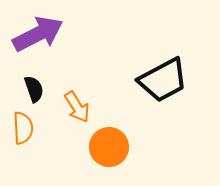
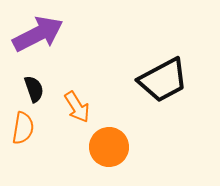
orange semicircle: rotated 12 degrees clockwise
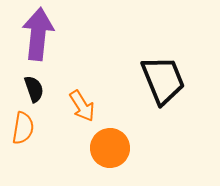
purple arrow: rotated 57 degrees counterclockwise
black trapezoid: rotated 84 degrees counterclockwise
orange arrow: moved 5 px right, 1 px up
orange circle: moved 1 px right, 1 px down
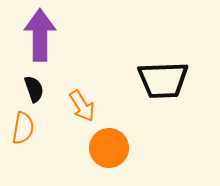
purple arrow: moved 2 px right, 1 px down; rotated 6 degrees counterclockwise
black trapezoid: rotated 110 degrees clockwise
orange circle: moved 1 px left
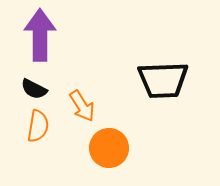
black semicircle: rotated 136 degrees clockwise
orange semicircle: moved 15 px right, 2 px up
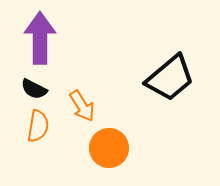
purple arrow: moved 3 px down
black trapezoid: moved 7 px right, 2 px up; rotated 38 degrees counterclockwise
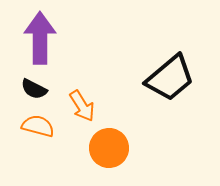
orange semicircle: rotated 84 degrees counterclockwise
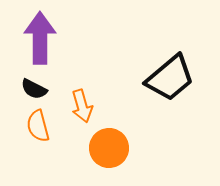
orange arrow: rotated 16 degrees clockwise
orange semicircle: rotated 120 degrees counterclockwise
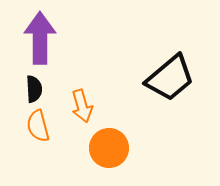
black semicircle: rotated 120 degrees counterclockwise
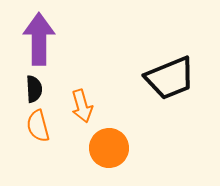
purple arrow: moved 1 px left, 1 px down
black trapezoid: rotated 18 degrees clockwise
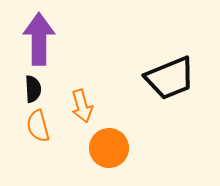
black semicircle: moved 1 px left
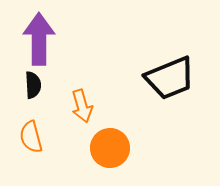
black semicircle: moved 4 px up
orange semicircle: moved 7 px left, 11 px down
orange circle: moved 1 px right
